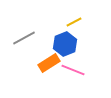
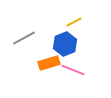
orange rectangle: rotated 15 degrees clockwise
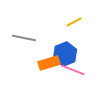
gray line: rotated 40 degrees clockwise
blue hexagon: moved 10 px down
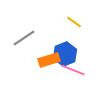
yellow line: rotated 63 degrees clockwise
gray line: rotated 45 degrees counterclockwise
orange rectangle: moved 3 px up
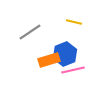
yellow line: rotated 21 degrees counterclockwise
gray line: moved 6 px right, 6 px up
pink line: rotated 35 degrees counterclockwise
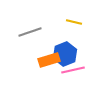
gray line: rotated 15 degrees clockwise
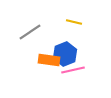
gray line: rotated 15 degrees counterclockwise
orange rectangle: rotated 25 degrees clockwise
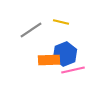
yellow line: moved 13 px left
gray line: moved 1 px right, 2 px up
orange rectangle: rotated 10 degrees counterclockwise
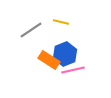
orange rectangle: rotated 35 degrees clockwise
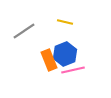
yellow line: moved 4 px right
gray line: moved 7 px left, 1 px down
orange rectangle: rotated 35 degrees clockwise
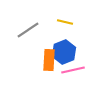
gray line: moved 4 px right, 1 px up
blue hexagon: moved 1 px left, 2 px up
orange rectangle: rotated 25 degrees clockwise
